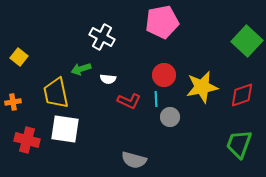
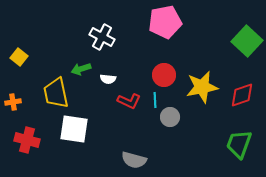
pink pentagon: moved 3 px right
cyan line: moved 1 px left, 1 px down
white square: moved 9 px right
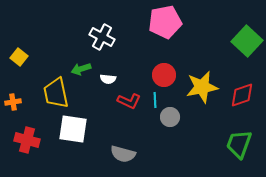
white square: moved 1 px left
gray semicircle: moved 11 px left, 6 px up
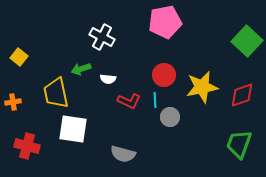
red cross: moved 6 px down
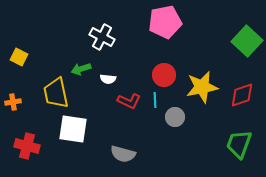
yellow square: rotated 12 degrees counterclockwise
gray circle: moved 5 px right
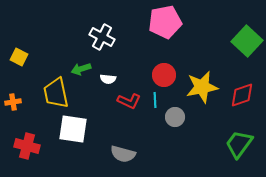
green trapezoid: rotated 16 degrees clockwise
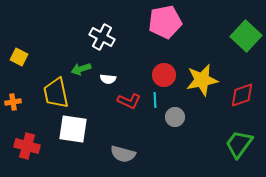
green square: moved 1 px left, 5 px up
yellow star: moved 7 px up
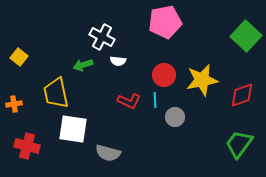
yellow square: rotated 12 degrees clockwise
green arrow: moved 2 px right, 4 px up
white semicircle: moved 10 px right, 18 px up
orange cross: moved 1 px right, 2 px down
gray semicircle: moved 15 px left, 1 px up
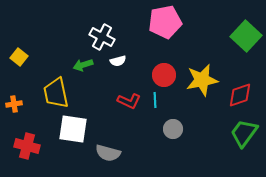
white semicircle: rotated 21 degrees counterclockwise
red diamond: moved 2 px left
gray circle: moved 2 px left, 12 px down
green trapezoid: moved 5 px right, 11 px up
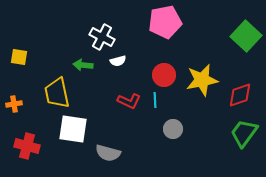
yellow square: rotated 30 degrees counterclockwise
green arrow: rotated 24 degrees clockwise
yellow trapezoid: moved 1 px right
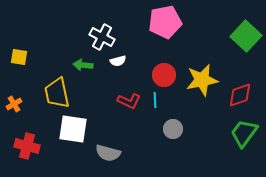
orange cross: rotated 21 degrees counterclockwise
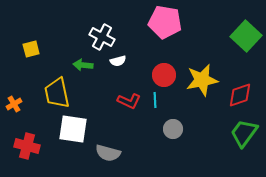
pink pentagon: rotated 20 degrees clockwise
yellow square: moved 12 px right, 8 px up; rotated 24 degrees counterclockwise
